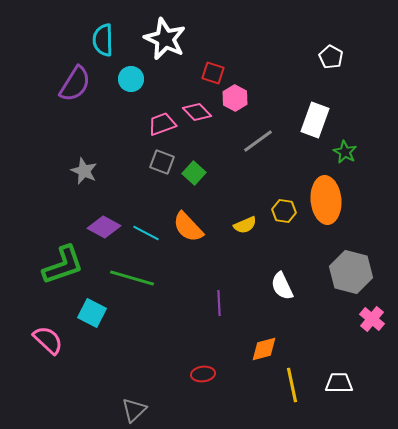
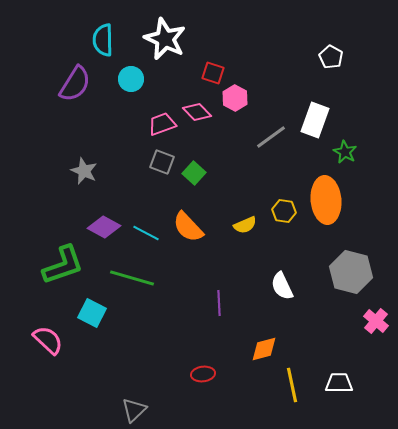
gray line: moved 13 px right, 4 px up
pink cross: moved 4 px right, 2 px down
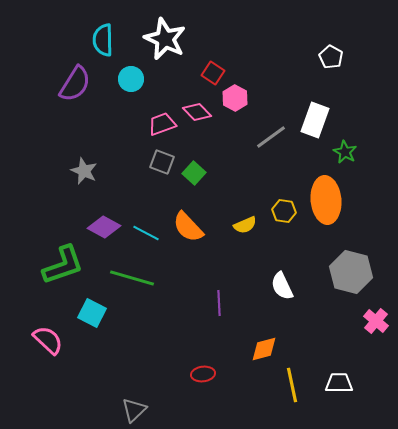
red square: rotated 15 degrees clockwise
